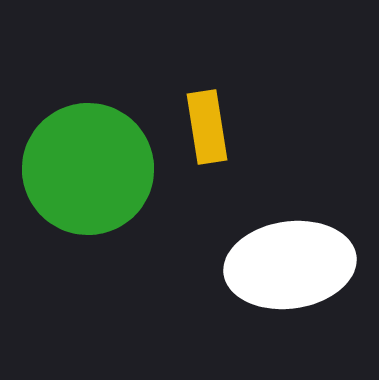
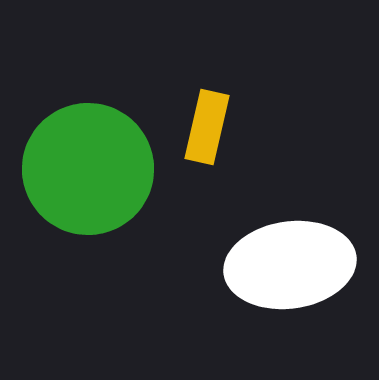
yellow rectangle: rotated 22 degrees clockwise
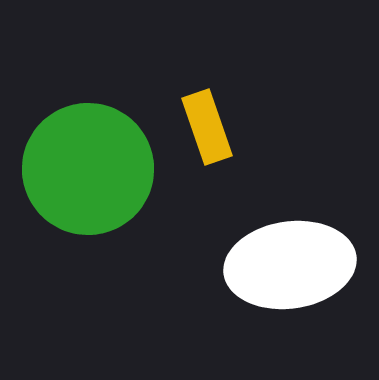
yellow rectangle: rotated 32 degrees counterclockwise
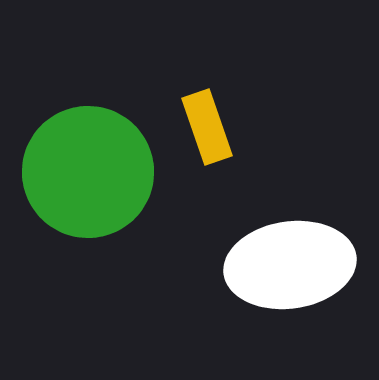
green circle: moved 3 px down
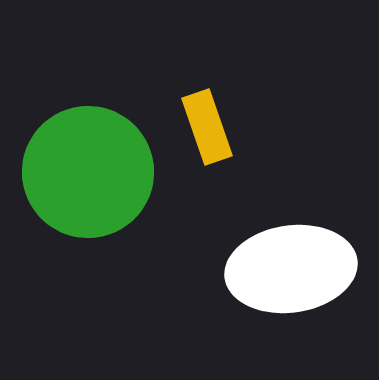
white ellipse: moved 1 px right, 4 px down
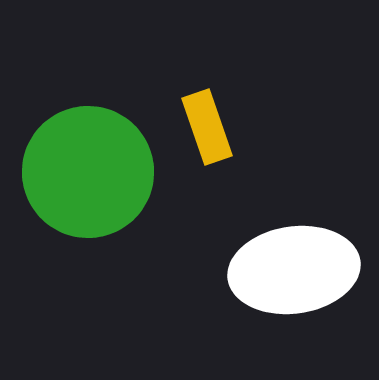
white ellipse: moved 3 px right, 1 px down
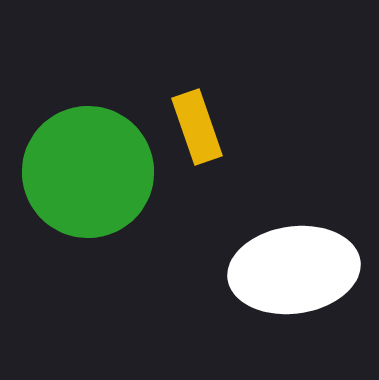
yellow rectangle: moved 10 px left
